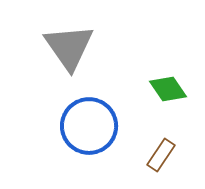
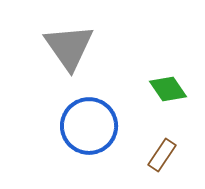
brown rectangle: moved 1 px right
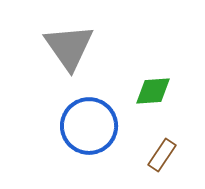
green diamond: moved 15 px left, 2 px down; rotated 60 degrees counterclockwise
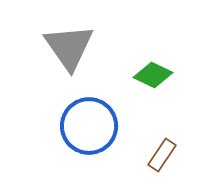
green diamond: moved 16 px up; rotated 30 degrees clockwise
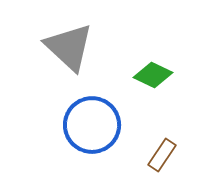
gray triangle: rotated 12 degrees counterclockwise
blue circle: moved 3 px right, 1 px up
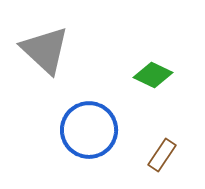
gray triangle: moved 24 px left, 3 px down
blue circle: moved 3 px left, 5 px down
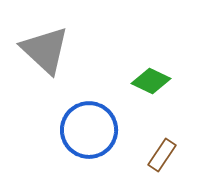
green diamond: moved 2 px left, 6 px down
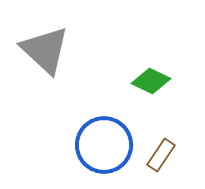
blue circle: moved 15 px right, 15 px down
brown rectangle: moved 1 px left
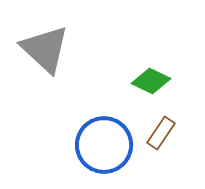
gray triangle: moved 1 px up
brown rectangle: moved 22 px up
